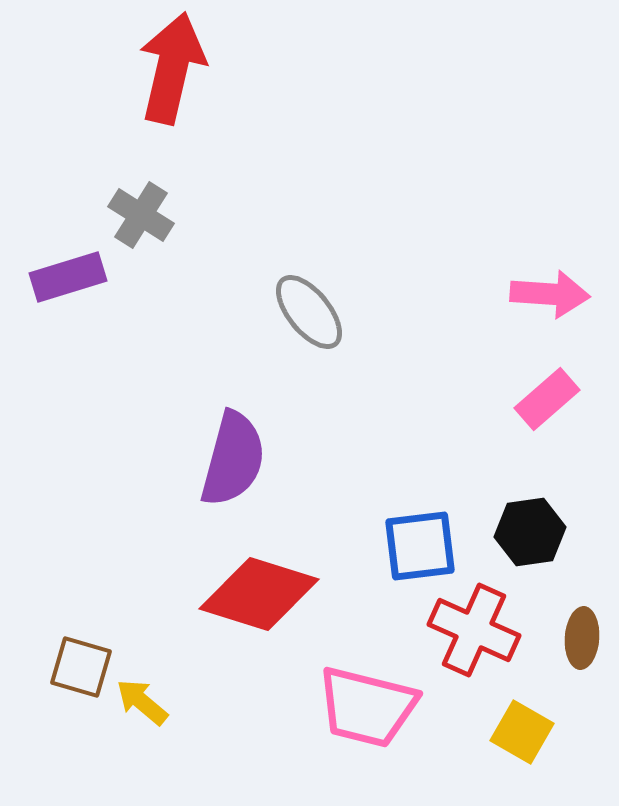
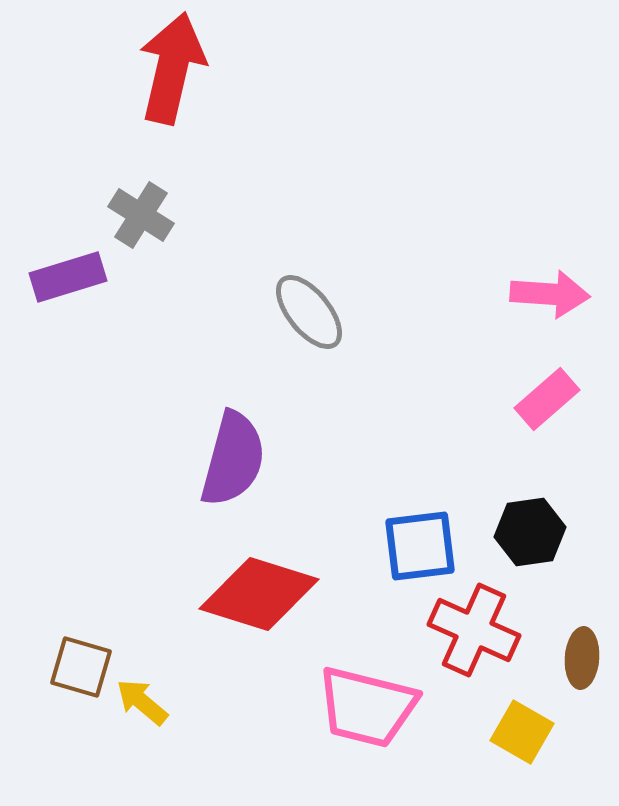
brown ellipse: moved 20 px down
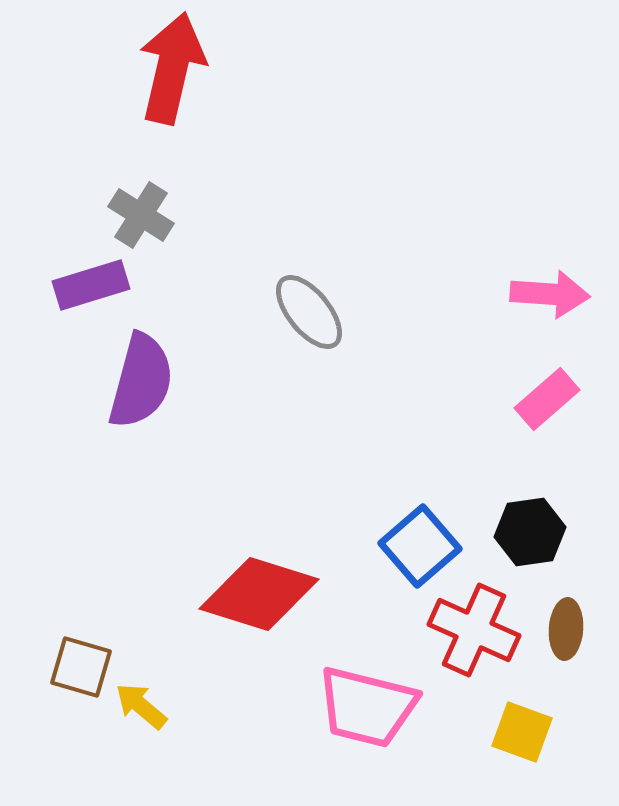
purple rectangle: moved 23 px right, 8 px down
purple semicircle: moved 92 px left, 78 px up
blue square: rotated 34 degrees counterclockwise
brown ellipse: moved 16 px left, 29 px up
yellow arrow: moved 1 px left, 4 px down
yellow square: rotated 10 degrees counterclockwise
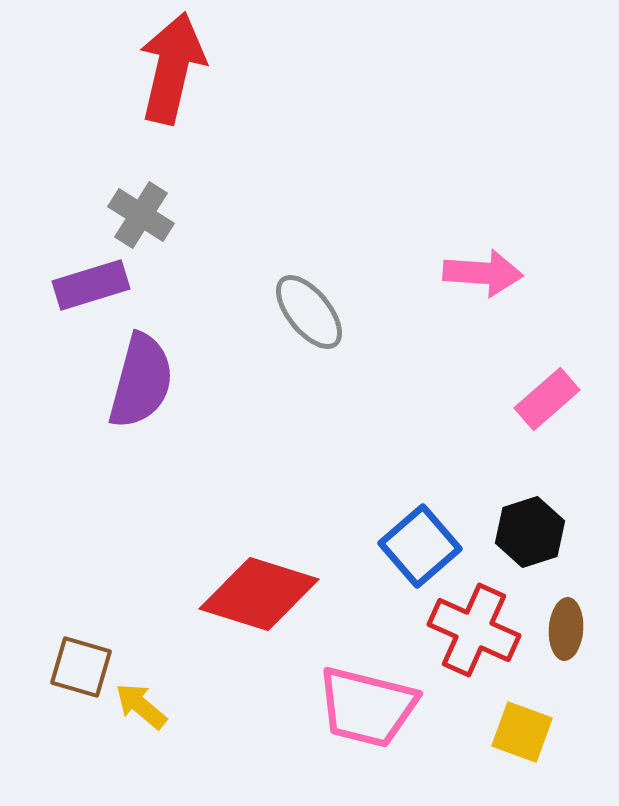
pink arrow: moved 67 px left, 21 px up
black hexagon: rotated 10 degrees counterclockwise
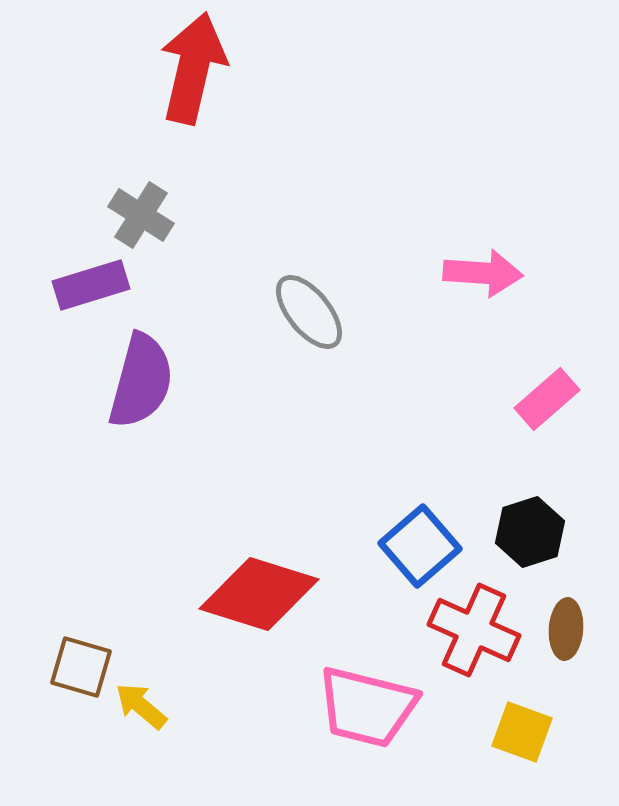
red arrow: moved 21 px right
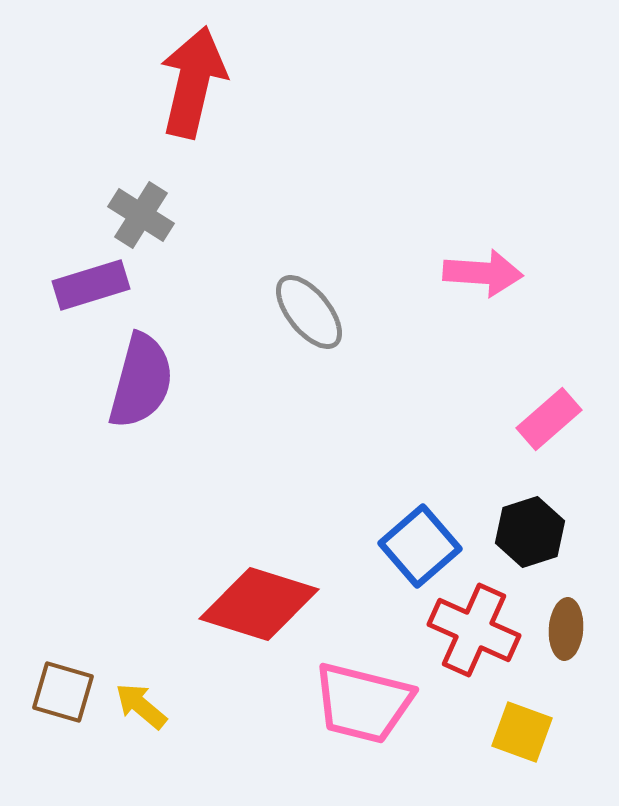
red arrow: moved 14 px down
pink rectangle: moved 2 px right, 20 px down
red diamond: moved 10 px down
brown square: moved 18 px left, 25 px down
pink trapezoid: moved 4 px left, 4 px up
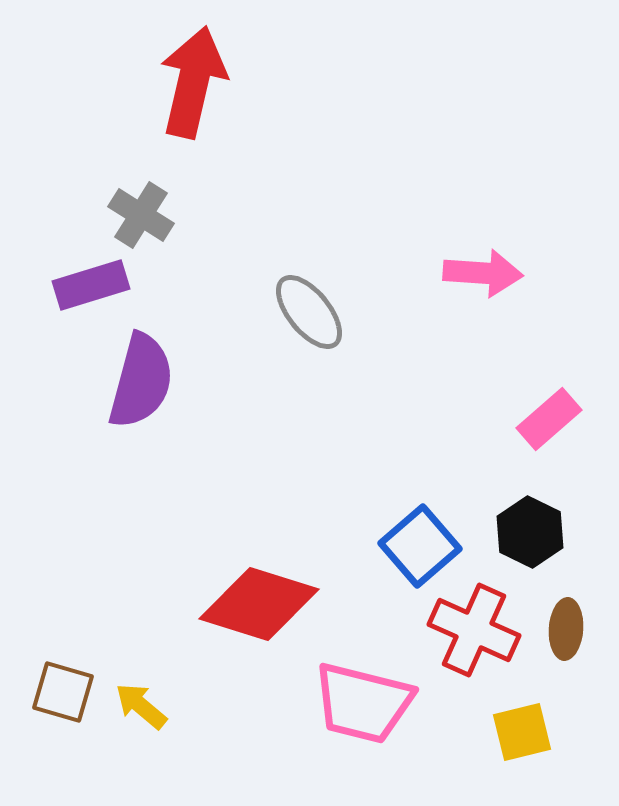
black hexagon: rotated 16 degrees counterclockwise
yellow square: rotated 34 degrees counterclockwise
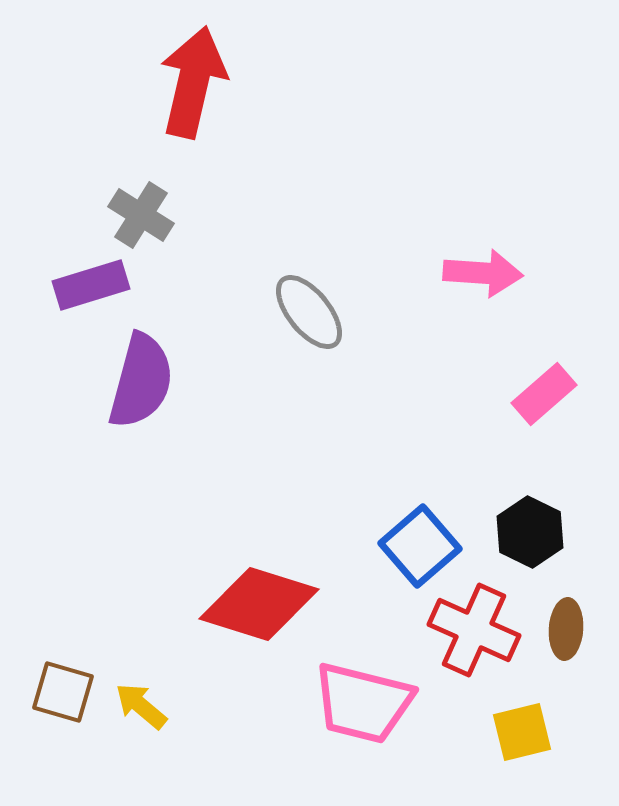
pink rectangle: moved 5 px left, 25 px up
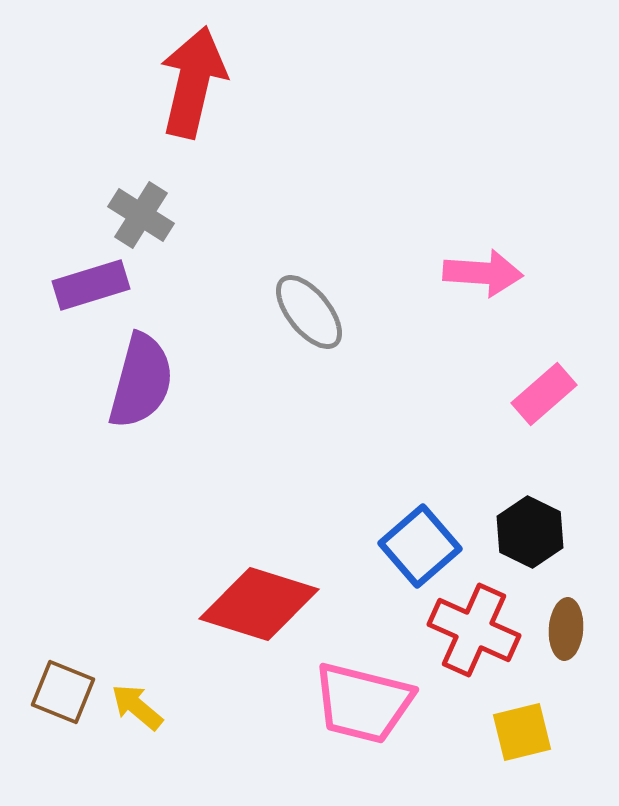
brown square: rotated 6 degrees clockwise
yellow arrow: moved 4 px left, 1 px down
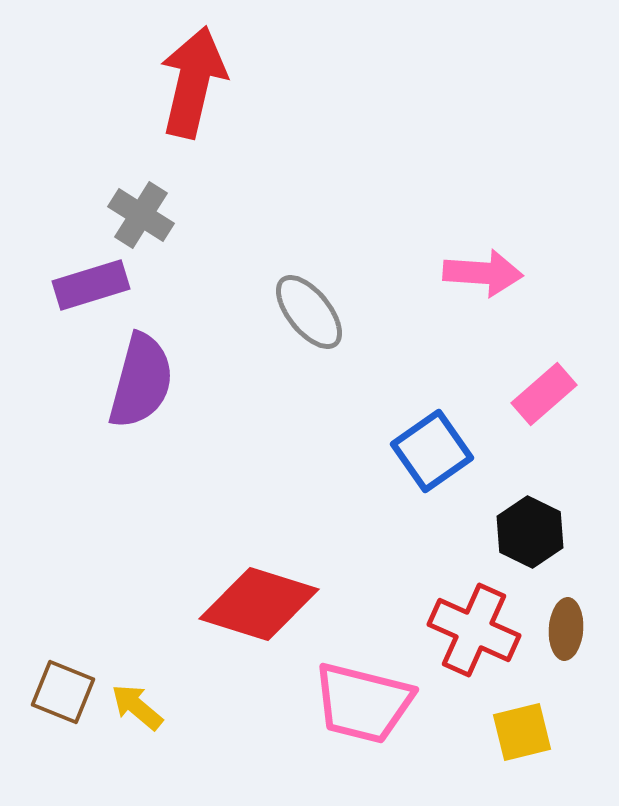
blue square: moved 12 px right, 95 px up; rotated 6 degrees clockwise
